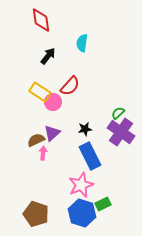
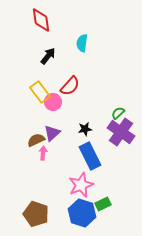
yellow rectangle: rotated 20 degrees clockwise
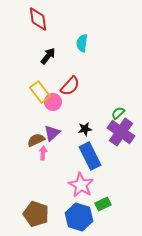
red diamond: moved 3 px left, 1 px up
pink star: rotated 20 degrees counterclockwise
blue hexagon: moved 3 px left, 4 px down
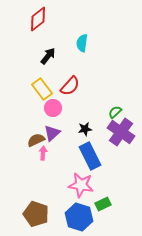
red diamond: rotated 60 degrees clockwise
yellow rectangle: moved 2 px right, 3 px up
pink circle: moved 6 px down
green semicircle: moved 3 px left, 1 px up
pink star: rotated 20 degrees counterclockwise
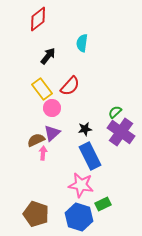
pink circle: moved 1 px left
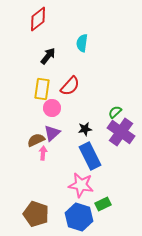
yellow rectangle: rotated 45 degrees clockwise
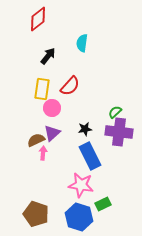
purple cross: moved 2 px left; rotated 28 degrees counterclockwise
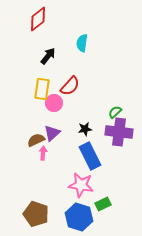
pink circle: moved 2 px right, 5 px up
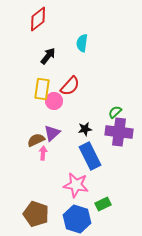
pink circle: moved 2 px up
pink star: moved 5 px left
blue hexagon: moved 2 px left, 2 px down
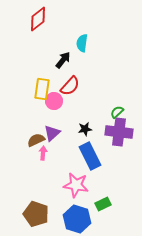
black arrow: moved 15 px right, 4 px down
green semicircle: moved 2 px right
